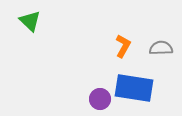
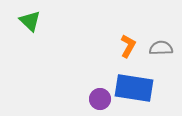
orange L-shape: moved 5 px right
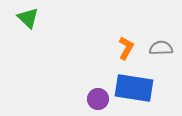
green triangle: moved 2 px left, 3 px up
orange L-shape: moved 2 px left, 2 px down
purple circle: moved 2 px left
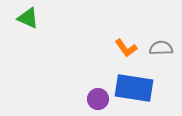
green triangle: rotated 20 degrees counterclockwise
orange L-shape: rotated 115 degrees clockwise
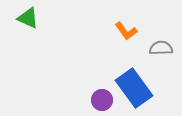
orange L-shape: moved 17 px up
blue rectangle: rotated 45 degrees clockwise
purple circle: moved 4 px right, 1 px down
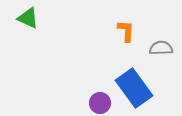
orange L-shape: rotated 140 degrees counterclockwise
purple circle: moved 2 px left, 3 px down
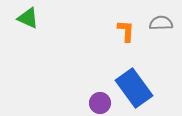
gray semicircle: moved 25 px up
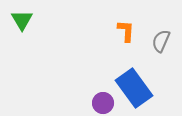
green triangle: moved 6 px left, 2 px down; rotated 35 degrees clockwise
gray semicircle: moved 18 px down; rotated 65 degrees counterclockwise
purple circle: moved 3 px right
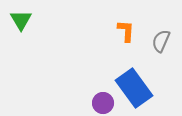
green triangle: moved 1 px left
